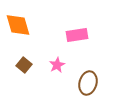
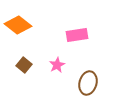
orange diamond: rotated 36 degrees counterclockwise
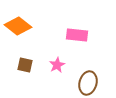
orange diamond: moved 1 px down
pink rectangle: rotated 15 degrees clockwise
brown square: moved 1 px right; rotated 28 degrees counterclockwise
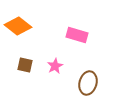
pink rectangle: rotated 10 degrees clockwise
pink star: moved 2 px left, 1 px down
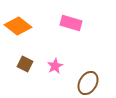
pink rectangle: moved 6 px left, 12 px up
brown square: moved 1 px up; rotated 14 degrees clockwise
brown ellipse: rotated 15 degrees clockwise
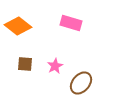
brown square: rotated 21 degrees counterclockwise
brown ellipse: moved 7 px left; rotated 10 degrees clockwise
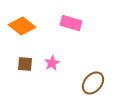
orange diamond: moved 4 px right
pink star: moved 3 px left, 3 px up
brown ellipse: moved 12 px right
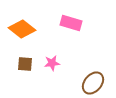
orange diamond: moved 3 px down
pink star: rotated 21 degrees clockwise
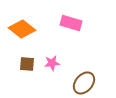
brown square: moved 2 px right
brown ellipse: moved 9 px left
